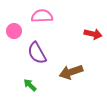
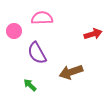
pink semicircle: moved 2 px down
red arrow: rotated 30 degrees counterclockwise
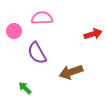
green arrow: moved 5 px left, 3 px down
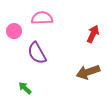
red arrow: rotated 48 degrees counterclockwise
brown arrow: moved 17 px right
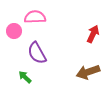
pink semicircle: moved 7 px left, 1 px up
green arrow: moved 11 px up
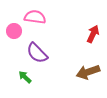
pink semicircle: rotated 10 degrees clockwise
purple semicircle: rotated 15 degrees counterclockwise
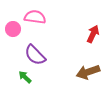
pink circle: moved 1 px left, 2 px up
purple semicircle: moved 2 px left, 2 px down
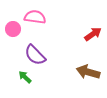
red arrow: rotated 30 degrees clockwise
brown arrow: rotated 35 degrees clockwise
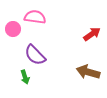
red arrow: moved 1 px left
green arrow: rotated 152 degrees counterclockwise
